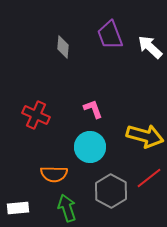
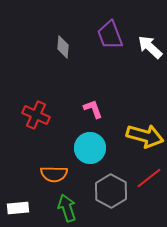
cyan circle: moved 1 px down
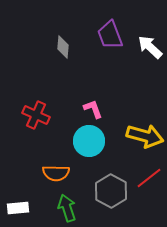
cyan circle: moved 1 px left, 7 px up
orange semicircle: moved 2 px right, 1 px up
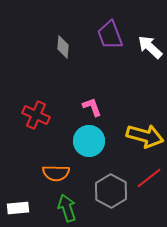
pink L-shape: moved 1 px left, 2 px up
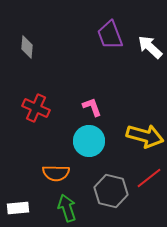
gray diamond: moved 36 px left
red cross: moved 7 px up
gray hexagon: rotated 16 degrees counterclockwise
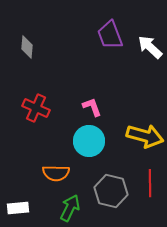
red line: moved 1 px right, 5 px down; rotated 52 degrees counterclockwise
green arrow: moved 3 px right; rotated 44 degrees clockwise
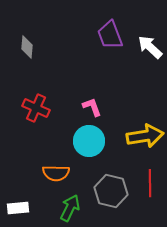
yellow arrow: rotated 24 degrees counterclockwise
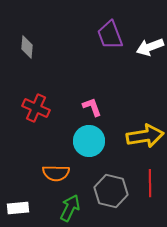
white arrow: rotated 64 degrees counterclockwise
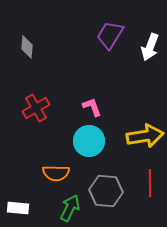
purple trapezoid: rotated 52 degrees clockwise
white arrow: rotated 48 degrees counterclockwise
red cross: rotated 36 degrees clockwise
gray hexagon: moved 5 px left; rotated 8 degrees counterclockwise
white rectangle: rotated 10 degrees clockwise
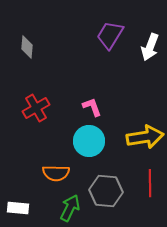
yellow arrow: moved 1 px down
